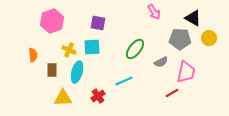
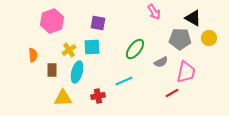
yellow cross: rotated 32 degrees clockwise
red cross: rotated 24 degrees clockwise
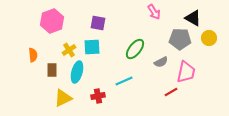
red line: moved 1 px left, 1 px up
yellow triangle: rotated 24 degrees counterclockwise
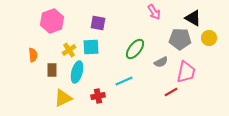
cyan square: moved 1 px left
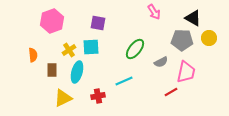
gray pentagon: moved 2 px right, 1 px down
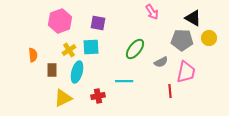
pink arrow: moved 2 px left
pink hexagon: moved 8 px right
cyan line: rotated 24 degrees clockwise
red line: moved 1 px left, 1 px up; rotated 64 degrees counterclockwise
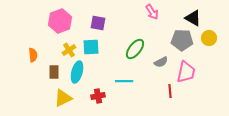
brown rectangle: moved 2 px right, 2 px down
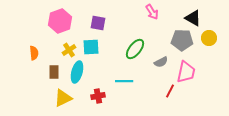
orange semicircle: moved 1 px right, 2 px up
red line: rotated 32 degrees clockwise
